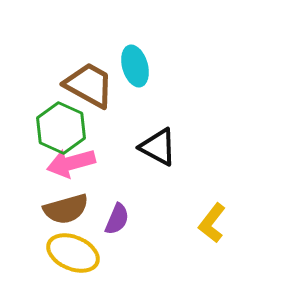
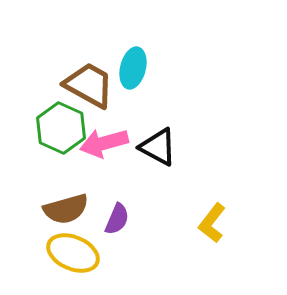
cyan ellipse: moved 2 px left, 2 px down; rotated 30 degrees clockwise
pink arrow: moved 33 px right, 20 px up
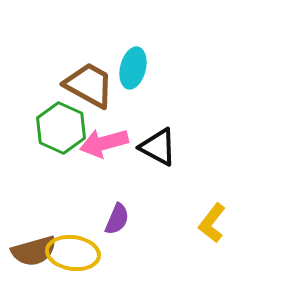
brown semicircle: moved 32 px left, 42 px down
yellow ellipse: rotated 15 degrees counterclockwise
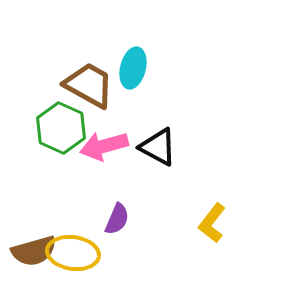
pink arrow: moved 3 px down
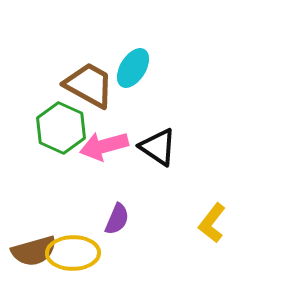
cyan ellipse: rotated 18 degrees clockwise
black triangle: rotated 6 degrees clockwise
yellow ellipse: rotated 9 degrees counterclockwise
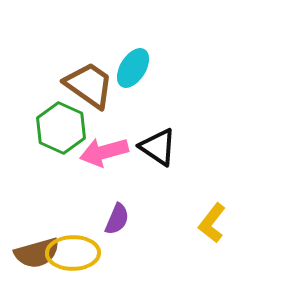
brown trapezoid: rotated 6 degrees clockwise
pink arrow: moved 6 px down
brown semicircle: moved 3 px right, 2 px down
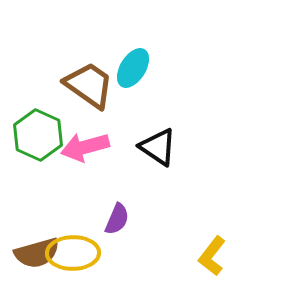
green hexagon: moved 23 px left, 7 px down
pink arrow: moved 19 px left, 5 px up
yellow L-shape: moved 33 px down
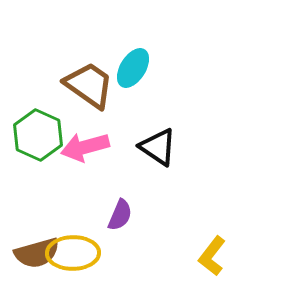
purple semicircle: moved 3 px right, 4 px up
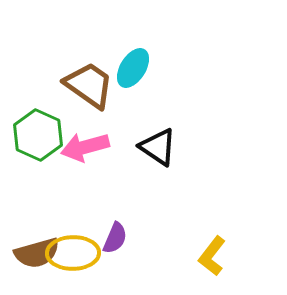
purple semicircle: moved 5 px left, 23 px down
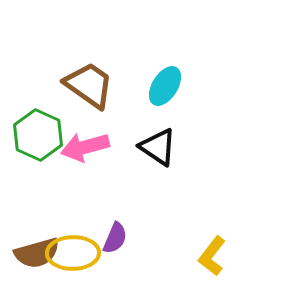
cyan ellipse: moved 32 px right, 18 px down
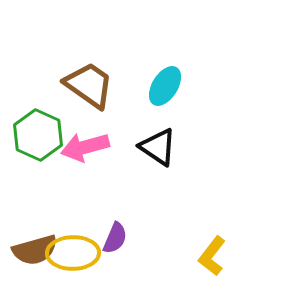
brown semicircle: moved 2 px left, 3 px up
